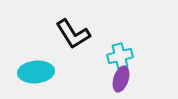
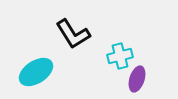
cyan ellipse: rotated 28 degrees counterclockwise
purple ellipse: moved 16 px right
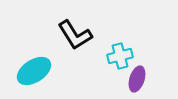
black L-shape: moved 2 px right, 1 px down
cyan ellipse: moved 2 px left, 1 px up
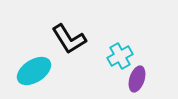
black L-shape: moved 6 px left, 4 px down
cyan cross: rotated 15 degrees counterclockwise
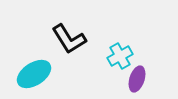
cyan ellipse: moved 3 px down
